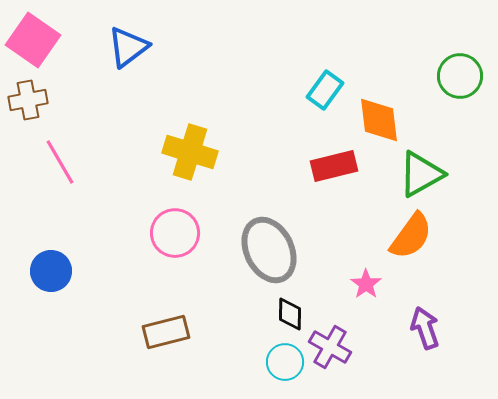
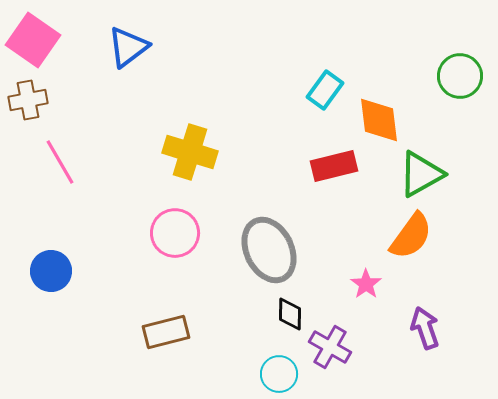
cyan circle: moved 6 px left, 12 px down
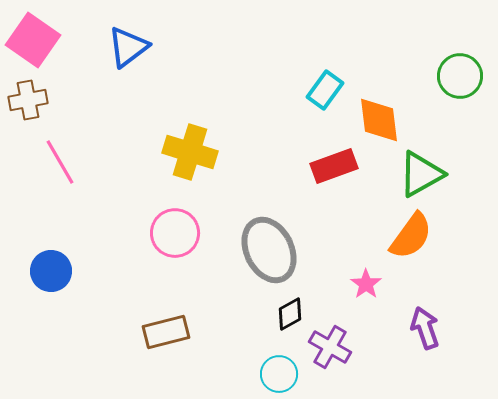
red rectangle: rotated 6 degrees counterclockwise
black diamond: rotated 60 degrees clockwise
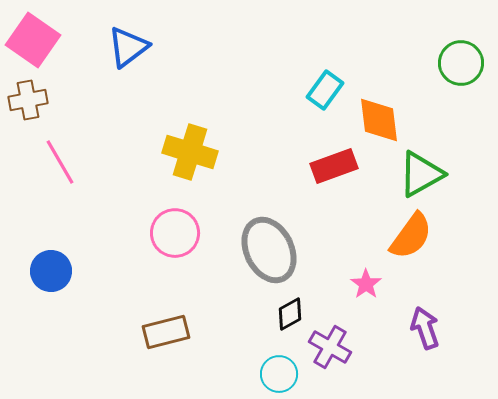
green circle: moved 1 px right, 13 px up
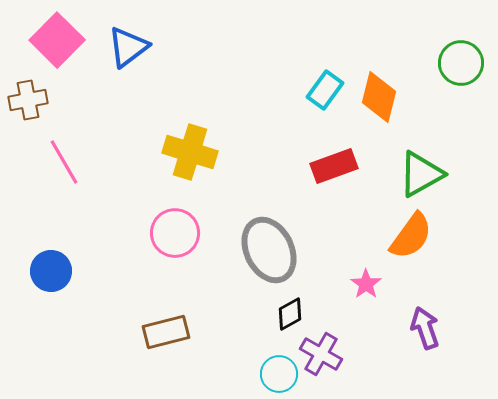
pink square: moved 24 px right; rotated 10 degrees clockwise
orange diamond: moved 23 px up; rotated 21 degrees clockwise
pink line: moved 4 px right
purple cross: moved 9 px left, 7 px down
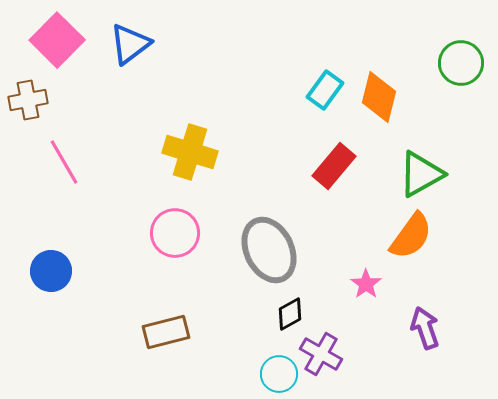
blue triangle: moved 2 px right, 3 px up
red rectangle: rotated 30 degrees counterclockwise
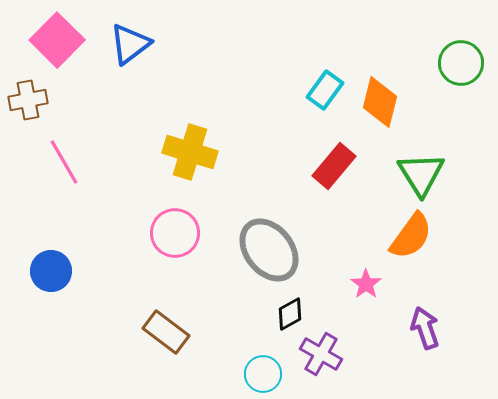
orange diamond: moved 1 px right, 5 px down
green triangle: rotated 33 degrees counterclockwise
gray ellipse: rotated 12 degrees counterclockwise
brown rectangle: rotated 51 degrees clockwise
cyan circle: moved 16 px left
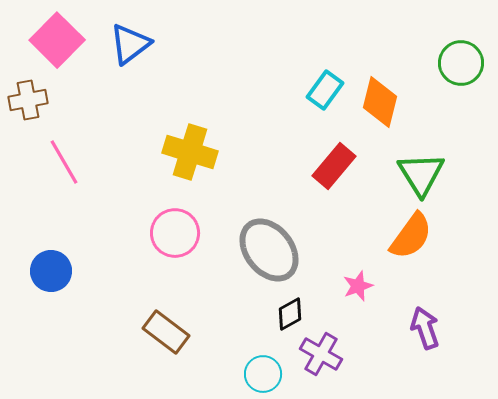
pink star: moved 8 px left, 2 px down; rotated 16 degrees clockwise
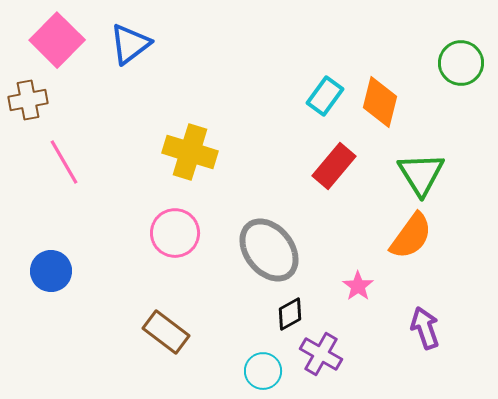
cyan rectangle: moved 6 px down
pink star: rotated 16 degrees counterclockwise
cyan circle: moved 3 px up
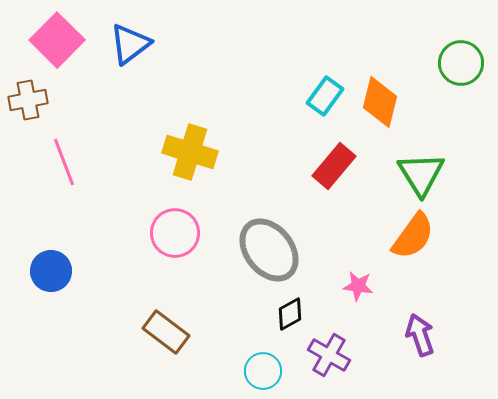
pink line: rotated 9 degrees clockwise
orange semicircle: moved 2 px right
pink star: rotated 28 degrees counterclockwise
purple arrow: moved 5 px left, 7 px down
purple cross: moved 8 px right, 1 px down
